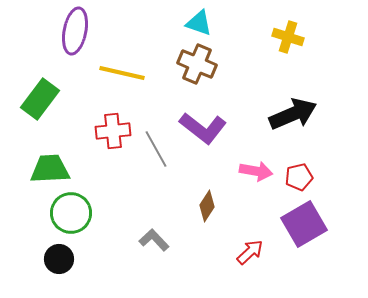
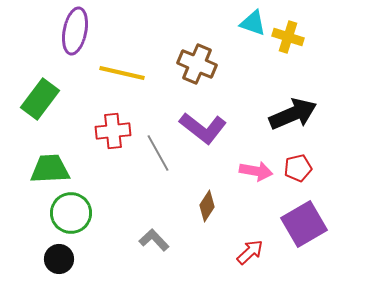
cyan triangle: moved 54 px right
gray line: moved 2 px right, 4 px down
red pentagon: moved 1 px left, 9 px up
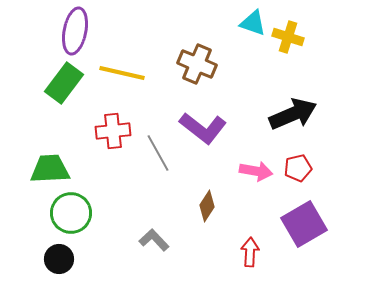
green rectangle: moved 24 px right, 16 px up
red arrow: rotated 44 degrees counterclockwise
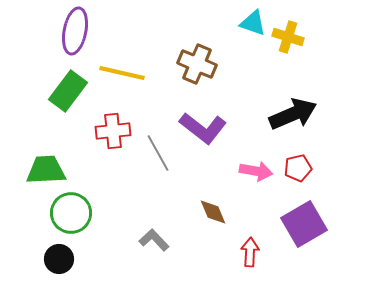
green rectangle: moved 4 px right, 8 px down
green trapezoid: moved 4 px left, 1 px down
brown diamond: moved 6 px right, 6 px down; rotated 56 degrees counterclockwise
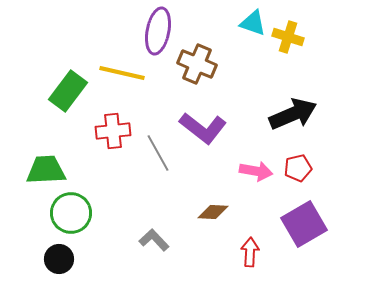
purple ellipse: moved 83 px right
brown diamond: rotated 64 degrees counterclockwise
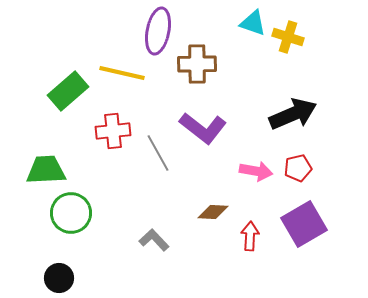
brown cross: rotated 24 degrees counterclockwise
green rectangle: rotated 12 degrees clockwise
red arrow: moved 16 px up
black circle: moved 19 px down
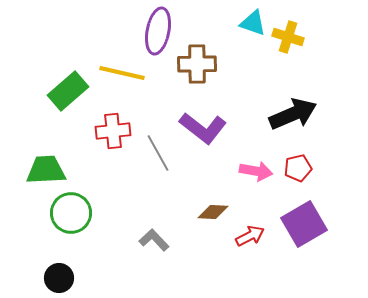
red arrow: rotated 60 degrees clockwise
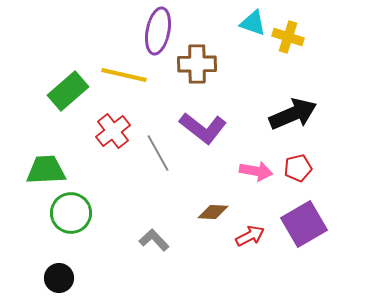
yellow line: moved 2 px right, 2 px down
red cross: rotated 32 degrees counterclockwise
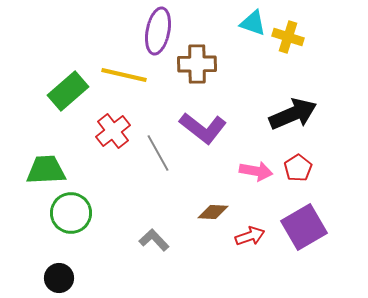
red pentagon: rotated 20 degrees counterclockwise
purple square: moved 3 px down
red arrow: rotated 8 degrees clockwise
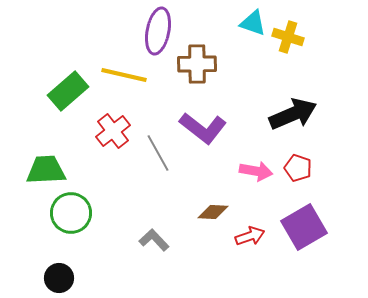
red pentagon: rotated 20 degrees counterclockwise
